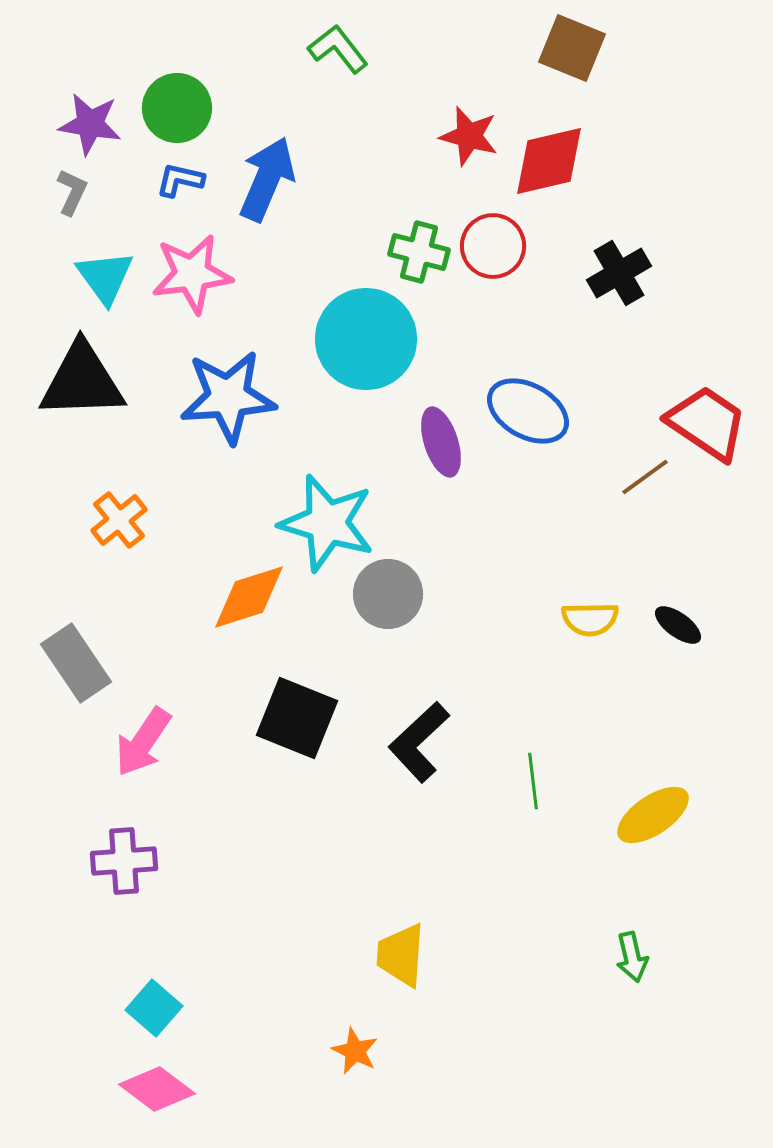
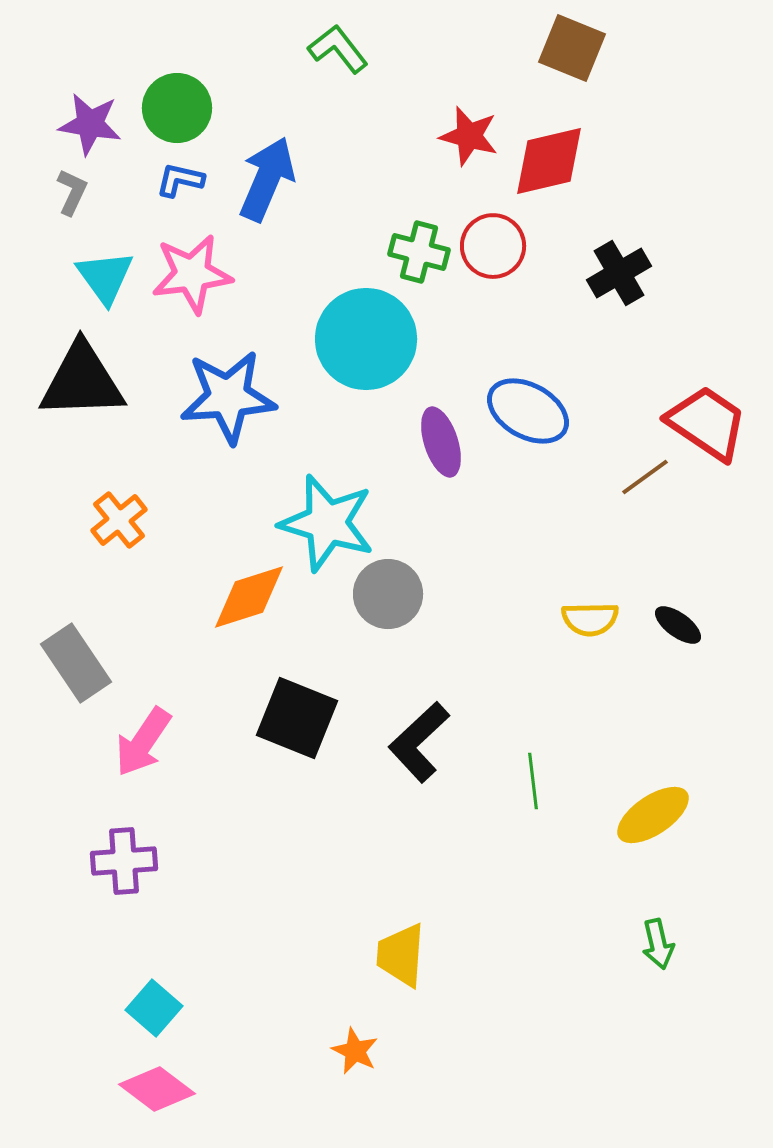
green arrow: moved 26 px right, 13 px up
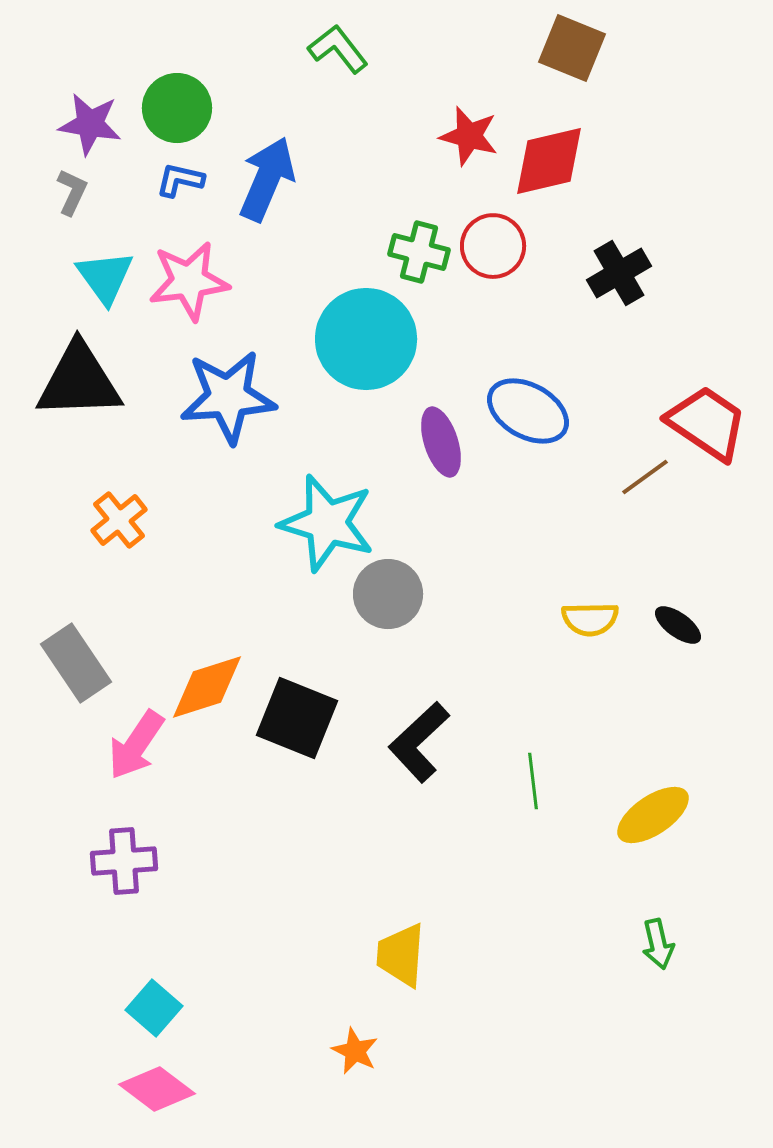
pink star: moved 3 px left, 7 px down
black triangle: moved 3 px left
orange diamond: moved 42 px left, 90 px down
pink arrow: moved 7 px left, 3 px down
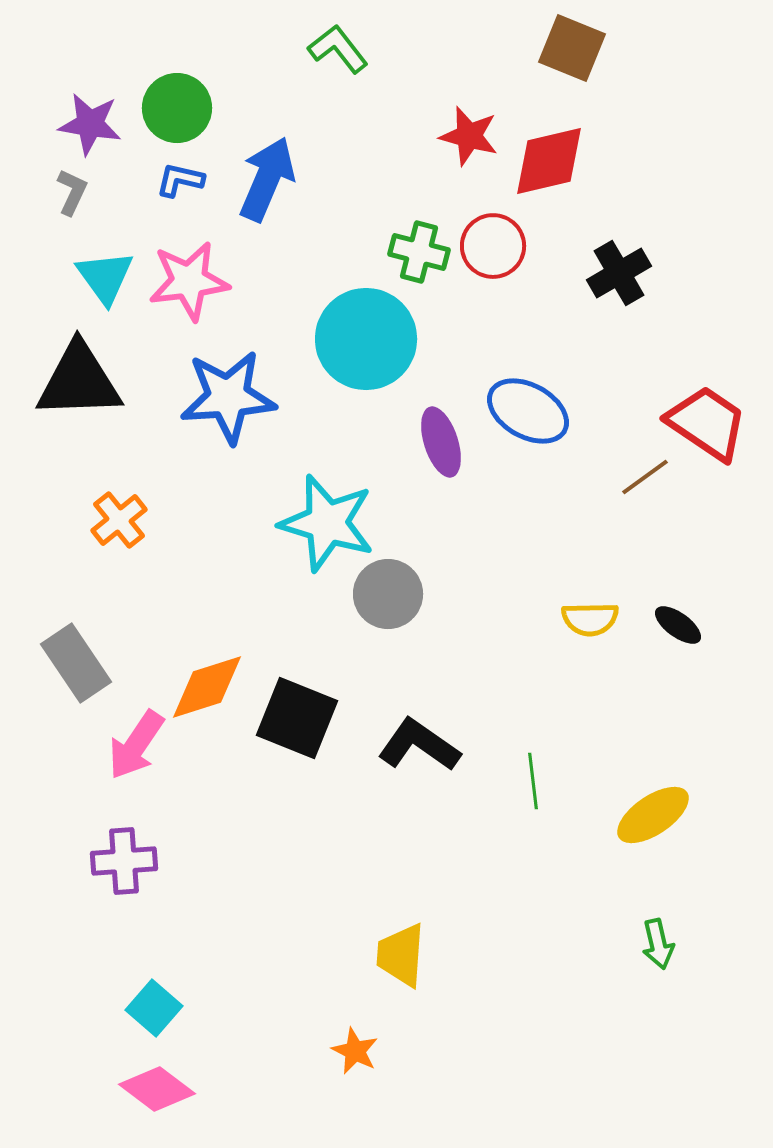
black L-shape: moved 3 px down; rotated 78 degrees clockwise
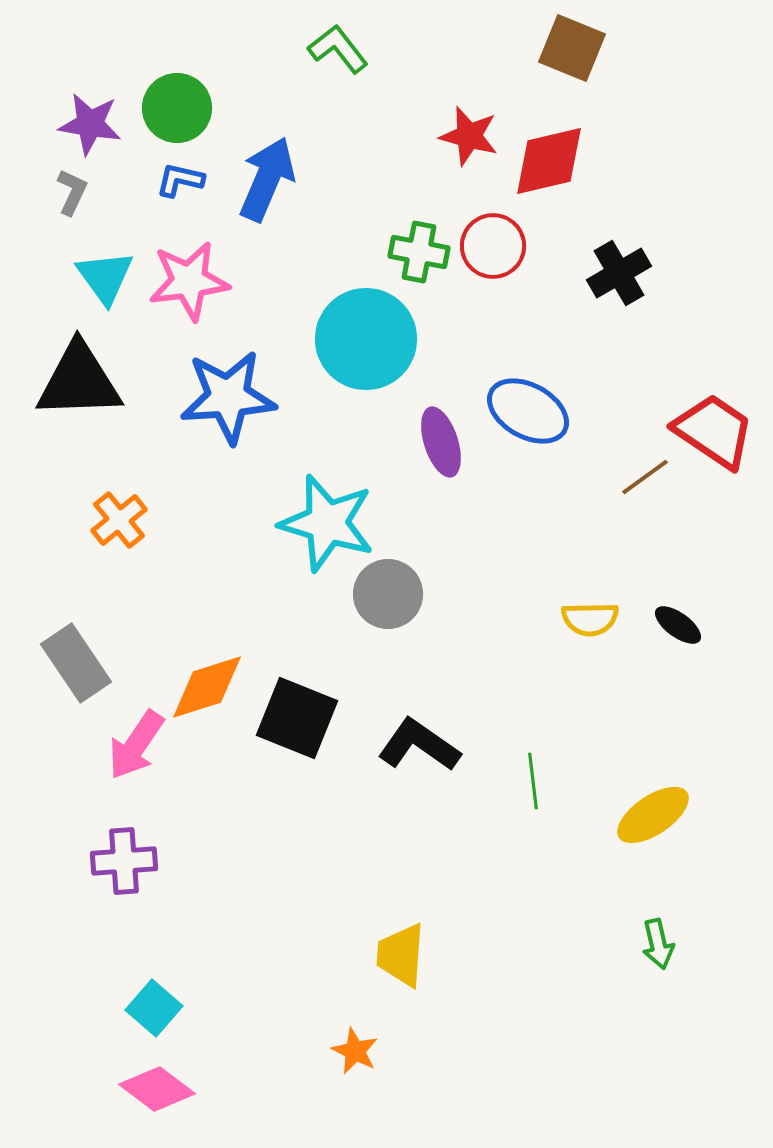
green cross: rotated 4 degrees counterclockwise
red trapezoid: moved 7 px right, 8 px down
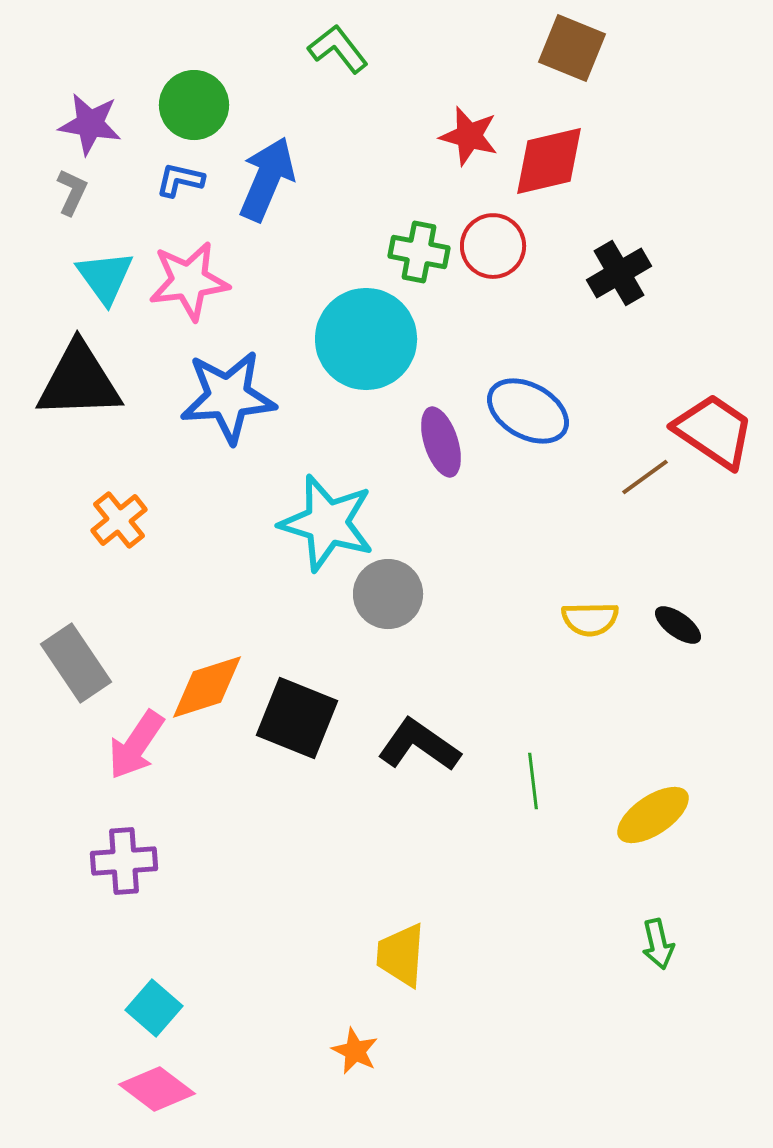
green circle: moved 17 px right, 3 px up
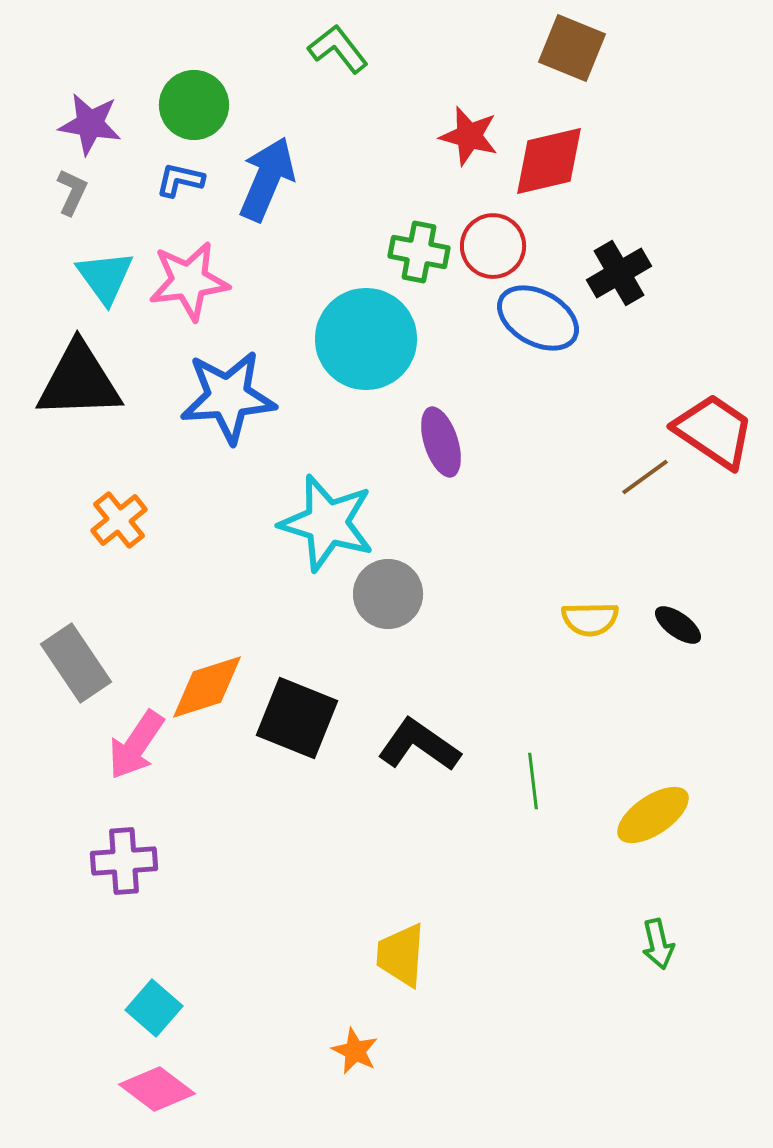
blue ellipse: moved 10 px right, 93 px up
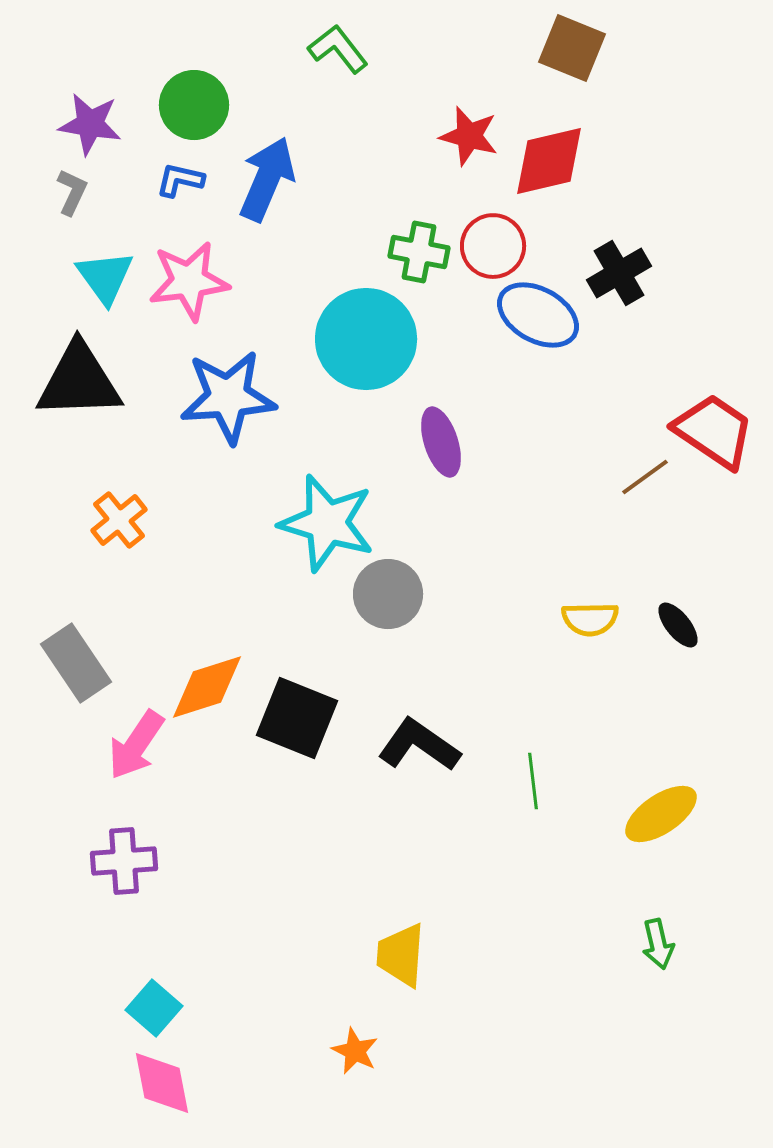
blue ellipse: moved 3 px up
black ellipse: rotated 15 degrees clockwise
yellow ellipse: moved 8 px right, 1 px up
pink diamond: moved 5 px right, 6 px up; rotated 42 degrees clockwise
